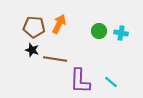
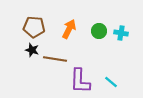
orange arrow: moved 10 px right, 5 px down
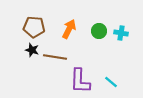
brown line: moved 2 px up
